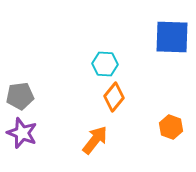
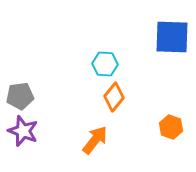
purple star: moved 1 px right, 2 px up
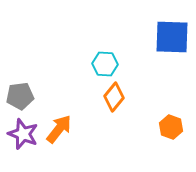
purple star: moved 3 px down
orange arrow: moved 36 px left, 11 px up
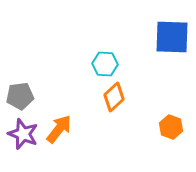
orange diamond: rotated 8 degrees clockwise
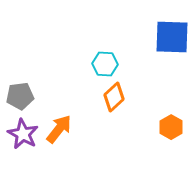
orange hexagon: rotated 10 degrees clockwise
purple star: rotated 8 degrees clockwise
